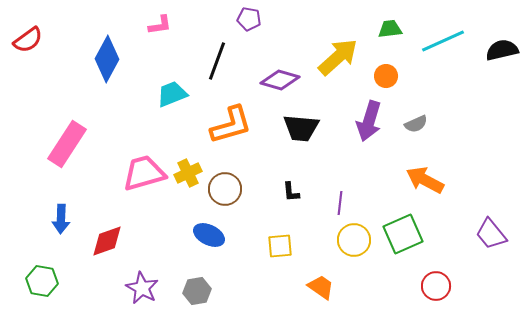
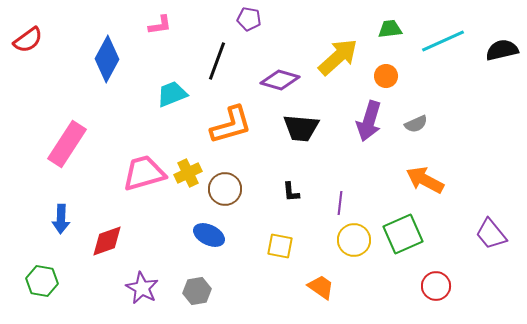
yellow square: rotated 16 degrees clockwise
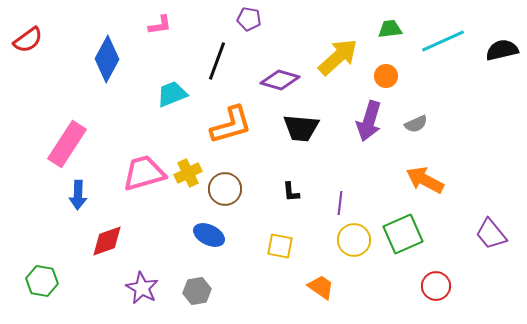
blue arrow: moved 17 px right, 24 px up
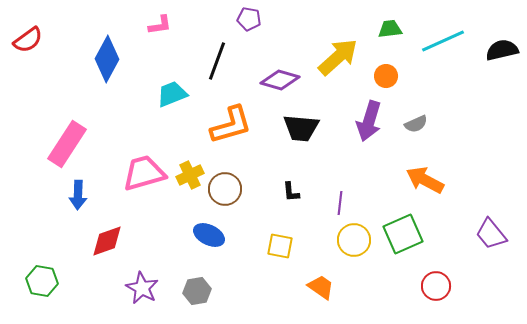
yellow cross: moved 2 px right, 2 px down
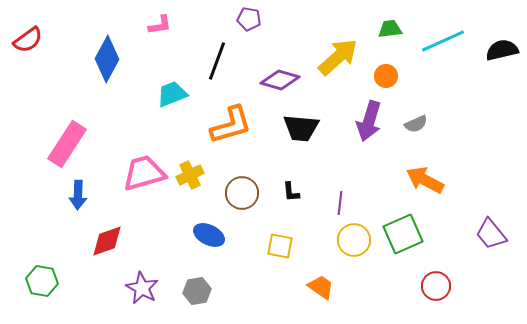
brown circle: moved 17 px right, 4 px down
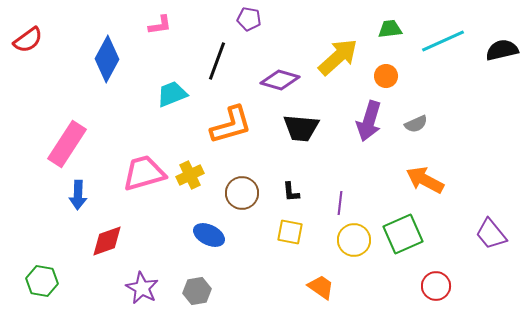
yellow square: moved 10 px right, 14 px up
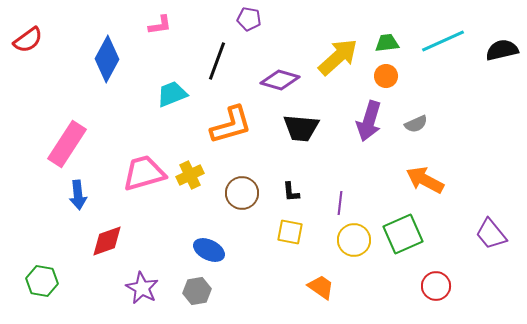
green trapezoid: moved 3 px left, 14 px down
blue arrow: rotated 8 degrees counterclockwise
blue ellipse: moved 15 px down
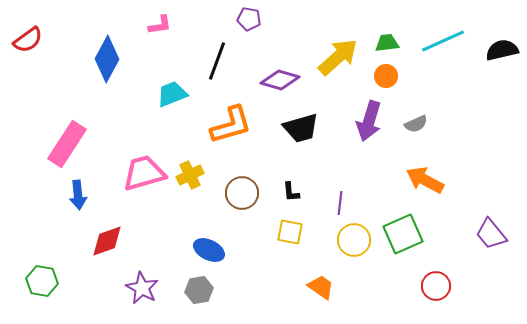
black trapezoid: rotated 21 degrees counterclockwise
gray hexagon: moved 2 px right, 1 px up
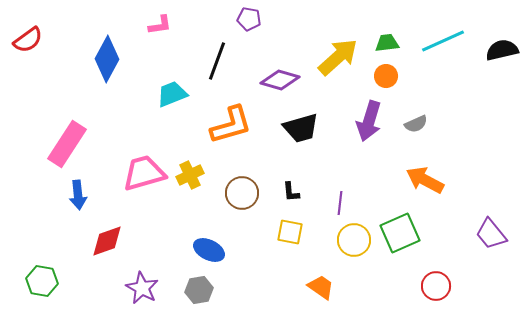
green square: moved 3 px left, 1 px up
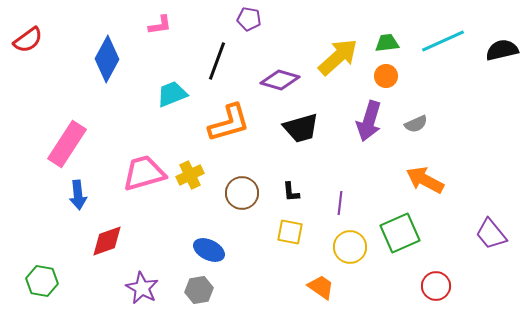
orange L-shape: moved 2 px left, 2 px up
yellow circle: moved 4 px left, 7 px down
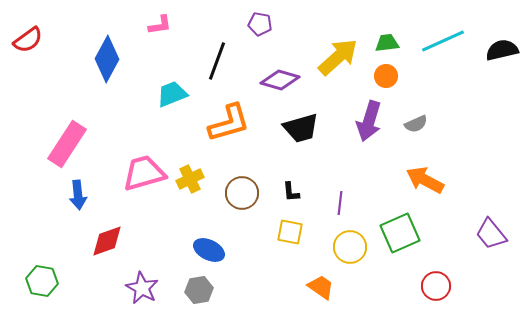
purple pentagon: moved 11 px right, 5 px down
yellow cross: moved 4 px down
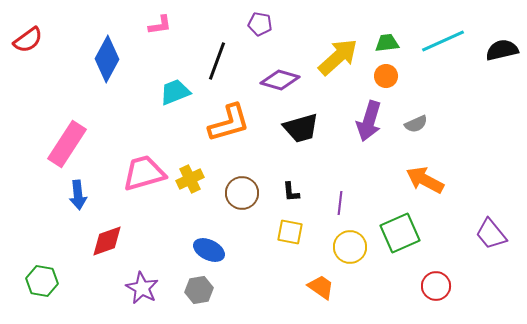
cyan trapezoid: moved 3 px right, 2 px up
